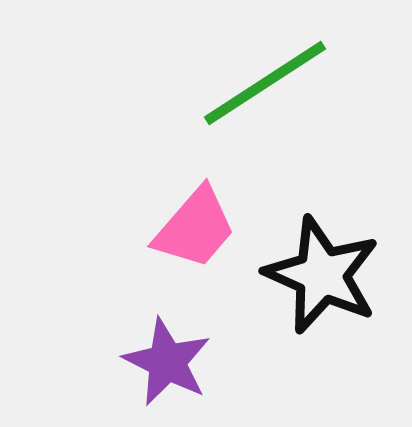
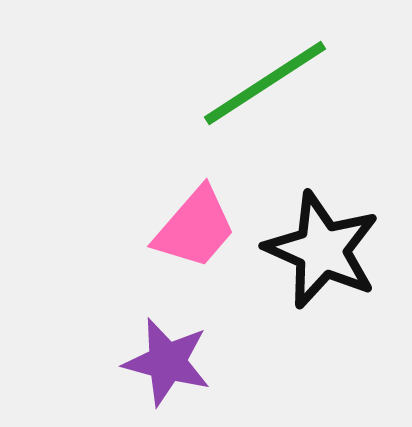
black star: moved 25 px up
purple star: rotated 12 degrees counterclockwise
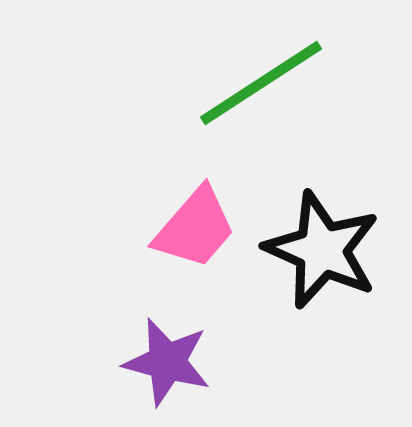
green line: moved 4 px left
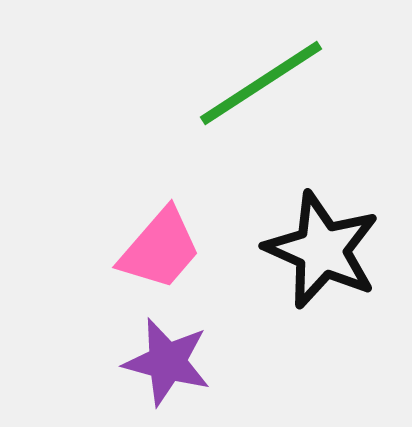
pink trapezoid: moved 35 px left, 21 px down
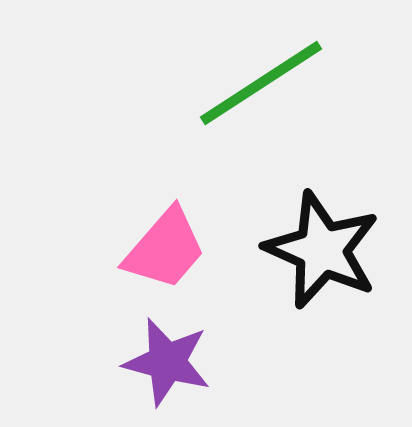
pink trapezoid: moved 5 px right
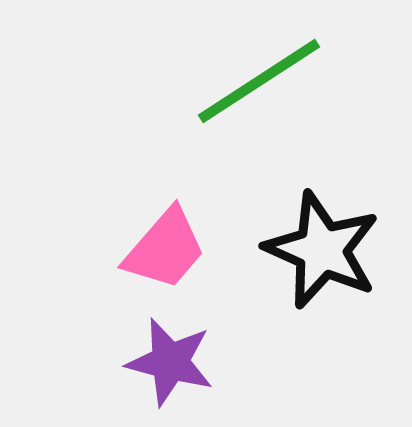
green line: moved 2 px left, 2 px up
purple star: moved 3 px right
